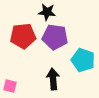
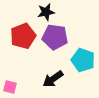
black star: moved 1 px left; rotated 18 degrees counterclockwise
red pentagon: rotated 15 degrees counterclockwise
black arrow: rotated 120 degrees counterclockwise
pink square: moved 1 px down
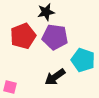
black arrow: moved 2 px right, 2 px up
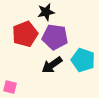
red pentagon: moved 2 px right, 2 px up
black arrow: moved 3 px left, 12 px up
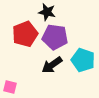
black star: moved 1 px right; rotated 24 degrees clockwise
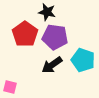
red pentagon: rotated 15 degrees counterclockwise
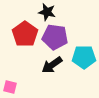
cyan pentagon: moved 1 px right, 3 px up; rotated 20 degrees counterclockwise
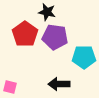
black arrow: moved 7 px right, 19 px down; rotated 35 degrees clockwise
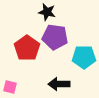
red pentagon: moved 2 px right, 14 px down
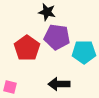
purple pentagon: moved 2 px right
cyan pentagon: moved 5 px up
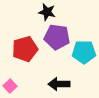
red pentagon: moved 2 px left, 1 px down; rotated 20 degrees clockwise
pink square: moved 1 px up; rotated 32 degrees clockwise
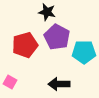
purple pentagon: rotated 20 degrees clockwise
red pentagon: moved 4 px up
pink square: moved 4 px up; rotated 16 degrees counterclockwise
